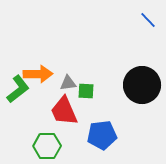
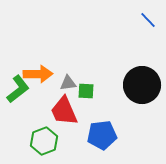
green hexagon: moved 3 px left, 5 px up; rotated 20 degrees counterclockwise
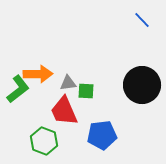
blue line: moved 6 px left
green hexagon: rotated 20 degrees counterclockwise
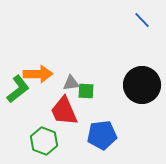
gray triangle: moved 3 px right
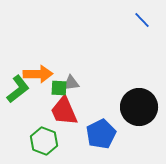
black circle: moved 3 px left, 22 px down
green square: moved 27 px left, 3 px up
blue pentagon: moved 1 px left, 1 px up; rotated 20 degrees counterclockwise
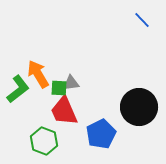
orange arrow: rotated 120 degrees counterclockwise
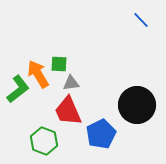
blue line: moved 1 px left
green square: moved 24 px up
black circle: moved 2 px left, 2 px up
red trapezoid: moved 4 px right
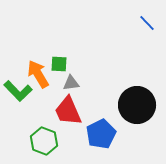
blue line: moved 6 px right, 3 px down
green L-shape: moved 2 px down; rotated 84 degrees clockwise
